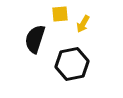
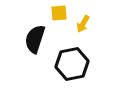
yellow square: moved 1 px left, 1 px up
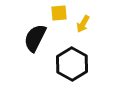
black semicircle: moved 1 px up; rotated 8 degrees clockwise
black hexagon: rotated 20 degrees counterclockwise
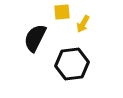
yellow square: moved 3 px right, 1 px up
black hexagon: rotated 24 degrees clockwise
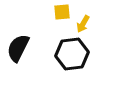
black semicircle: moved 17 px left, 10 px down
black hexagon: moved 10 px up
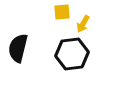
black semicircle: rotated 12 degrees counterclockwise
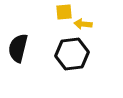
yellow square: moved 2 px right
yellow arrow: rotated 66 degrees clockwise
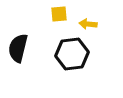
yellow square: moved 5 px left, 2 px down
yellow arrow: moved 5 px right
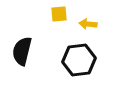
black semicircle: moved 4 px right, 3 px down
black hexagon: moved 7 px right, 6 px down
